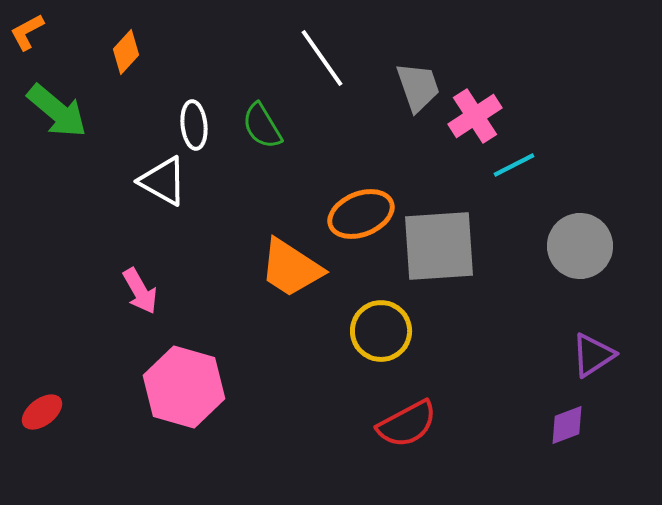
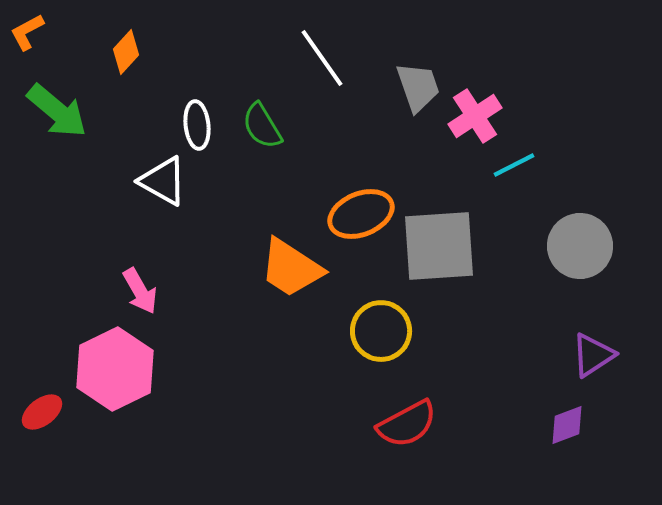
white ellipse: moved 3 px right
pink hexagon: moved 69 px left, 18 px up; rotated 18 degrees clockwise
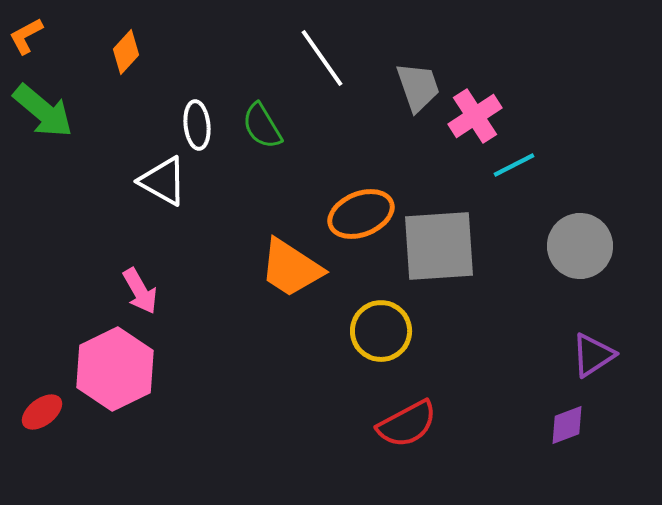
orange L-shape: moved 1 px left, 4 px down
green arrow: moved 14 px left
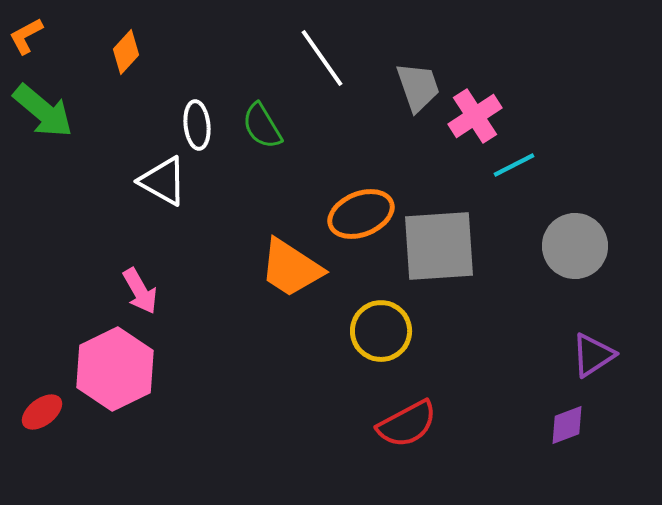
gray circle: moved 5 px left
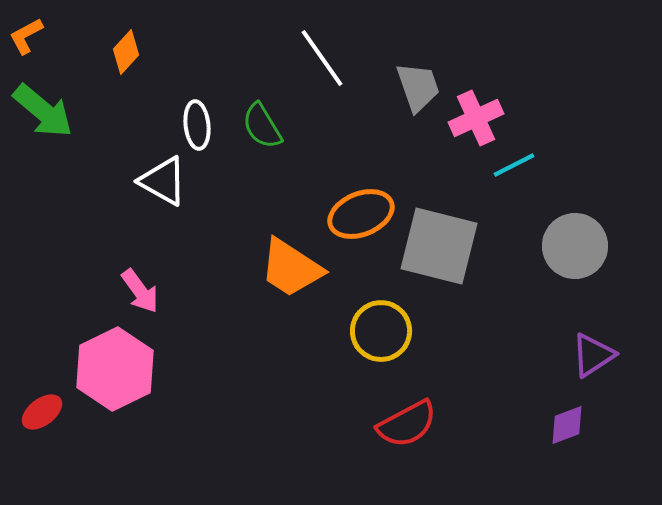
pink cross: moved 1 px right, 2 px down; rotated 8 degrees clockwise
gray square: rotated 18 degrees clockwise
pink arrow: rotated 6 degrees counterclockwise
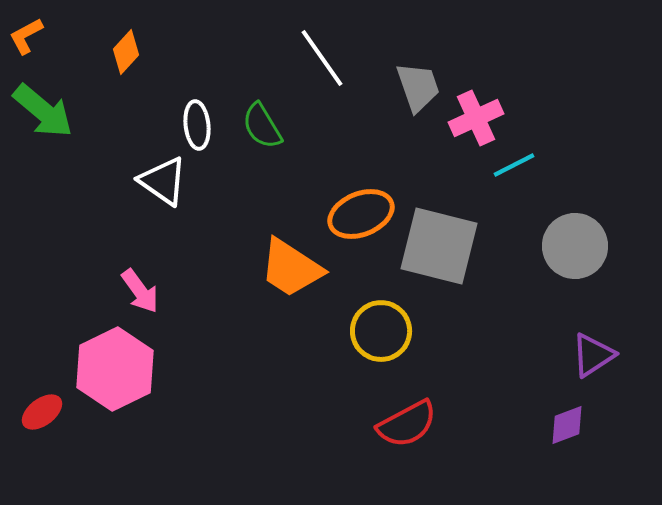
white triangle: rotated 6 degrees clockwise
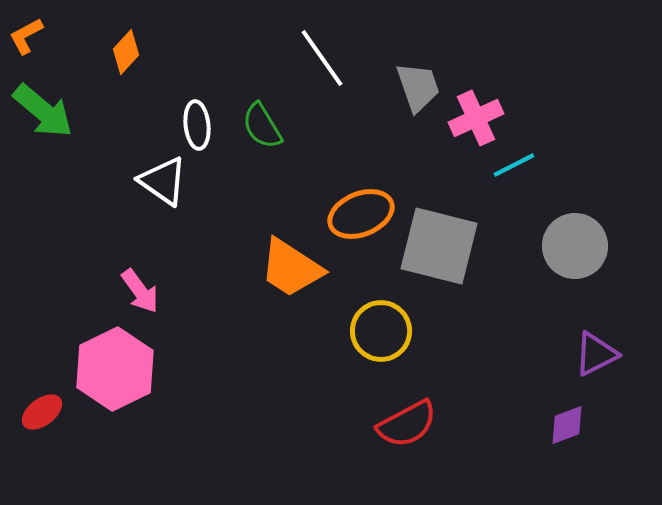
purple triangle: moved 3 px right, 1 px up; rotated 6 degrees clockwise
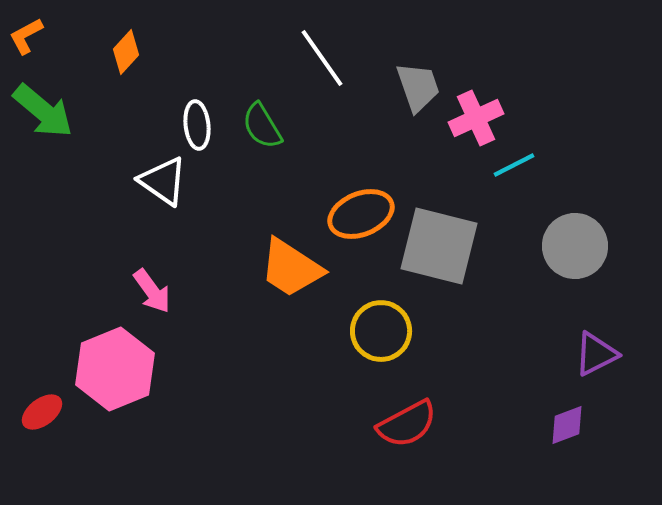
pink arrow: moved 12 px right
pink hexagon: rotated 4 degrees clockwise
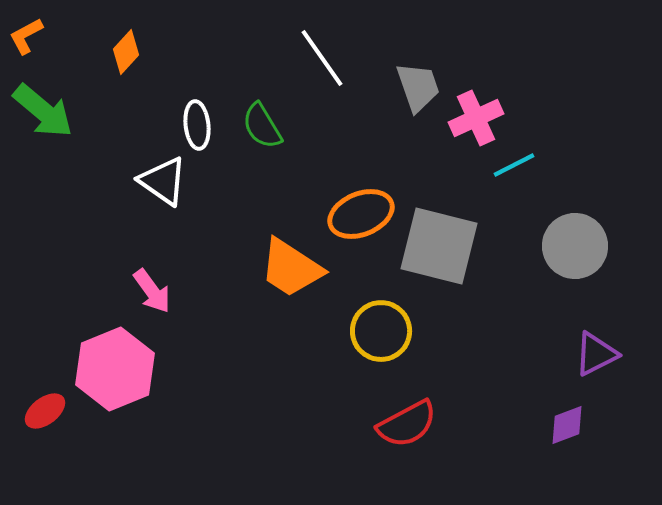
red ellipse: moved 3 px right, 1 px up
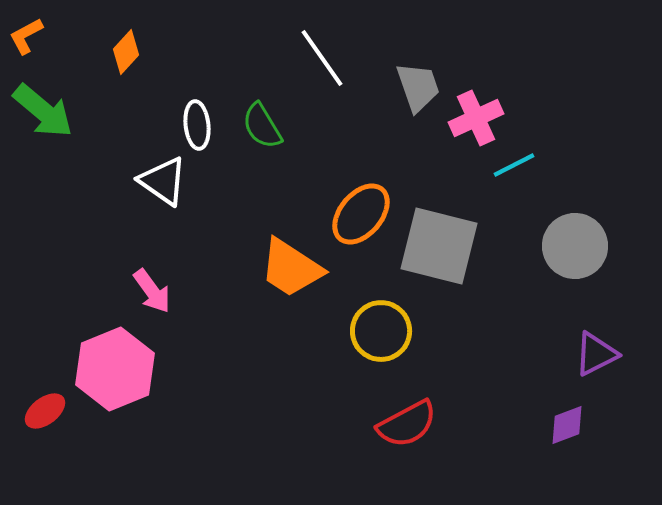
orange ellipse: rotated 28 degrees counterclockwise
